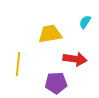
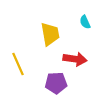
cyan semicircle: rotated 56 degrees counterclockwise
yellow trapezoid: rotated 90 degrees clockwise
yellow line: rotated 30 degrees counterclockwise
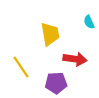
cyan semicircle: moved 4 px right
yellow line: moved 3 px right, 3 px down; rotated 10 degrees counterclockwise
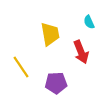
red arrow: moved 6 px right, 7 px up; rotated 60 degrees clockwise
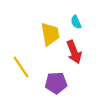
cyan semicircle: moved 13 px left
red arrow: moved 7 px left
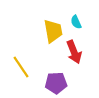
yellow trapezoid: moved 3 px right, 3 px up
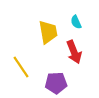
yellow trapezoid: moved 5 px left, 1 px down
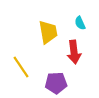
cyan semicircle: moved 4 px right, 1 px down
red arrow: rotated 15 degrees clockwise
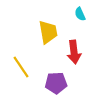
cyan semicircle: moved 9 px up
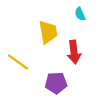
yellow line: moved 3 px left, 5 px up; rotated 20 degrees counterclockwise
